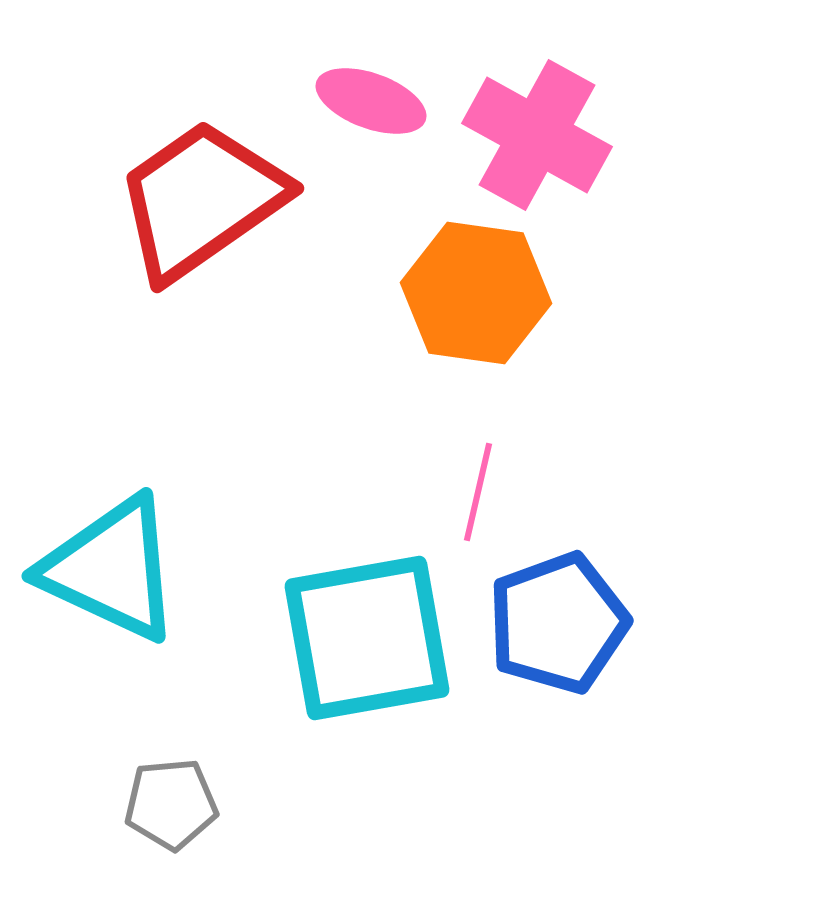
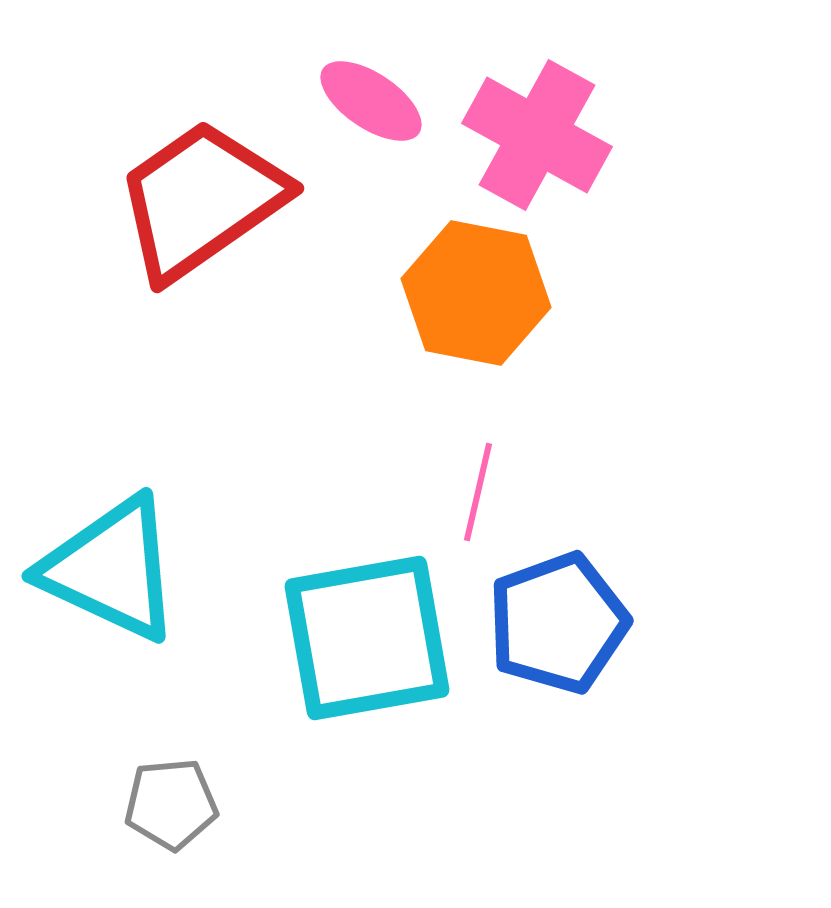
pink ellipse: rotated 14 degrees clockwise
orange hexagon: rotated 3 degrees clockwise
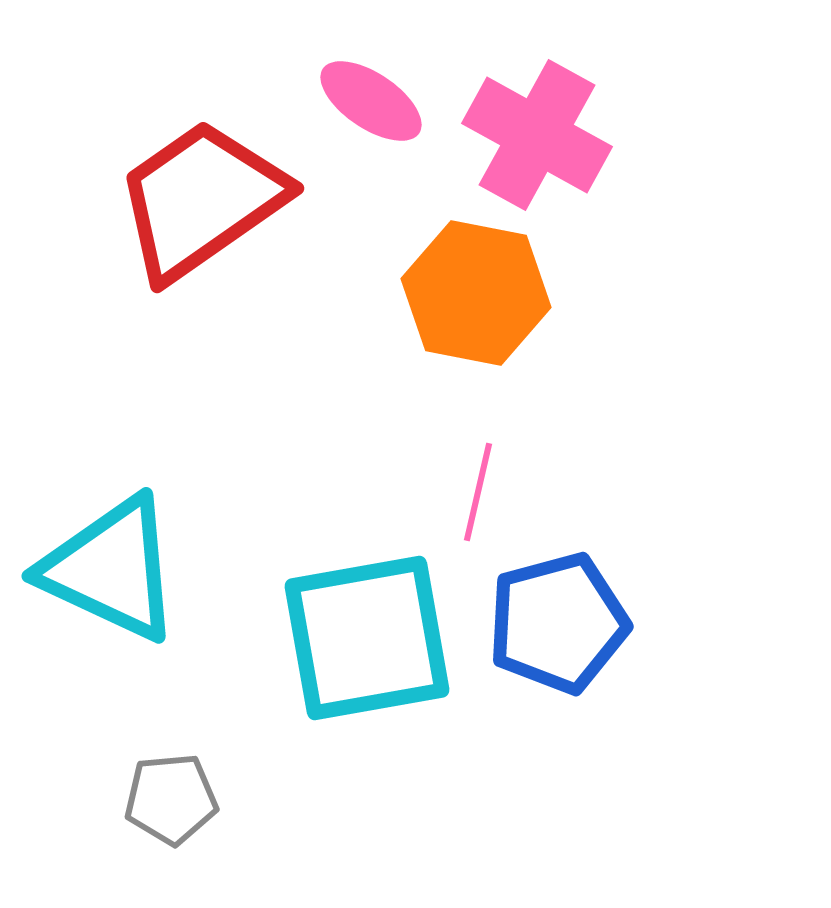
blue pentagon: rotated 5 degrees clockwise
gray pentagon: moved 5 px up
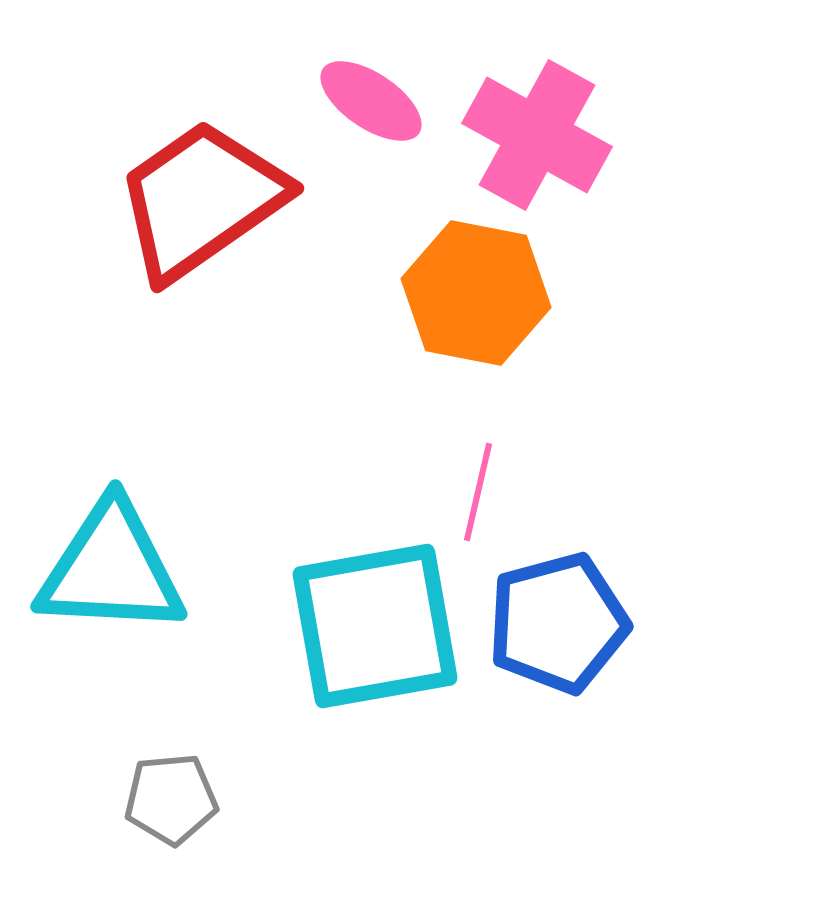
cyan triangle: rotated 22 degrees counterclockwise
cyan square: moved 8 px right, 12 px up
